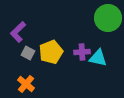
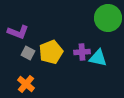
purple L-shape: rotated 115 degrees counterclockwise
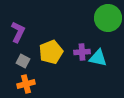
purple L-shape: rotated 85 degrees counterclockwise
gray square: moved 5 px left, 8 px down
orange cross: rotated 36 degrees clockwise
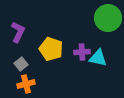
yellow pentagon: moved 3 px up; rotated 30 degrees counterclockwise
gray square: moved 2 px left, 3 px down; rotated 24 degrees clockwise
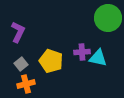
yellow pentagon: moved 12 px down
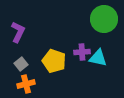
green circle: moved 4 px left, 1 px down
yellow pentagon: moved 3 px right
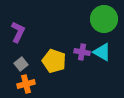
purple cross: rotated 14 degrees clockwise
cyan triangle: moved 4 px right, 6 px up; rotated 18 degrees clockwise
